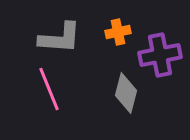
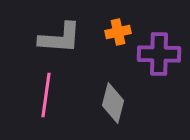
purple cross: moved 1 px left, 1 px up; rotated 12 degrees clockwise
pink line: moved 3 px left, 6 px down; rotated 30 degrees clockwise
gray diamond: moved 13 px left, 10 px down
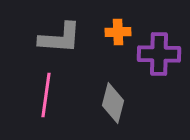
orange cross: rotated 10 degrees clockwise
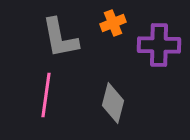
orange cross: moved 5 px left, 9 px up; rotated 20 degrees counterclockwise
gray L-shape: rotated 75 degrees clockwise
purple cross: moved 9 px up
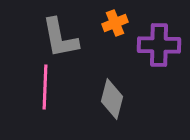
orange cross: moved 2 px right
pink line: moved 1 px left, 8 px up; rotated 6 degrees counterclockwise
gray diamond: moved 1 px left, 4 px up
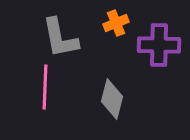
orange cross: moved 1 px right
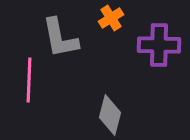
orange cross: moved 5 px left, 5 px up; rotated 10 degrees counterclockwise
pink line: moved 16 px left, 7 px up
gray diamond: moved 2 px left, 16 px down
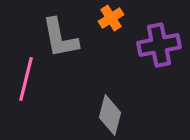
purple cross: rotated 12 degrees counterclockwise
pink line: moved 3 px left, 1 px up; rotated 12 degrees clockwise
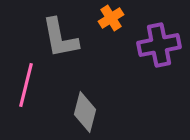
pink line: moved 6 px down
gray diamond: moved 25 px left, 3 px up
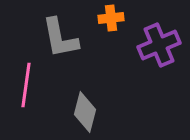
orange cross: rotated 25 degrees clockwise
purple cross: rotated 12 degrees counterclockwise
pink line: rotated 6 degrees counterclockwise
